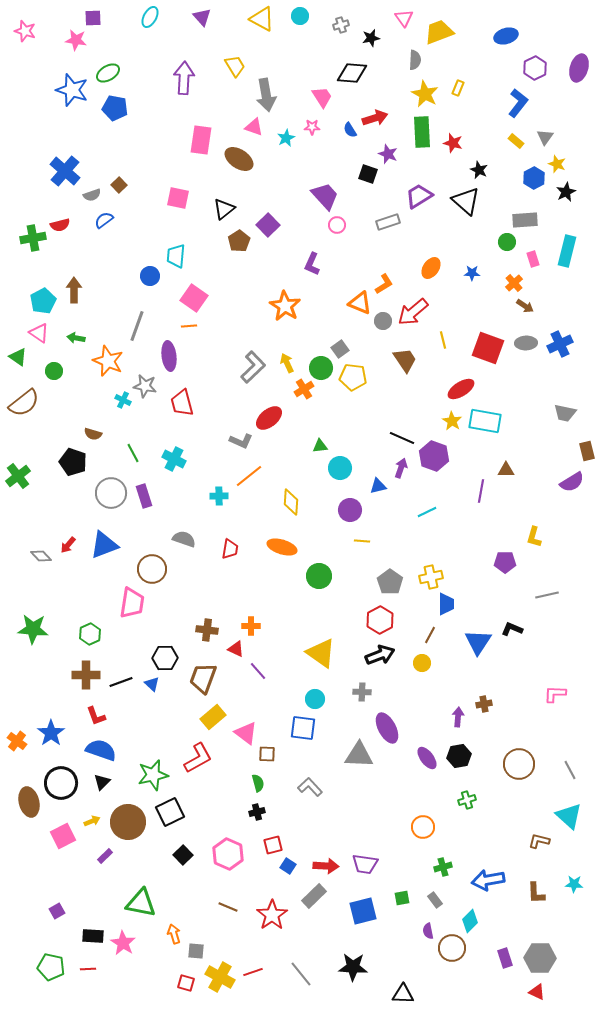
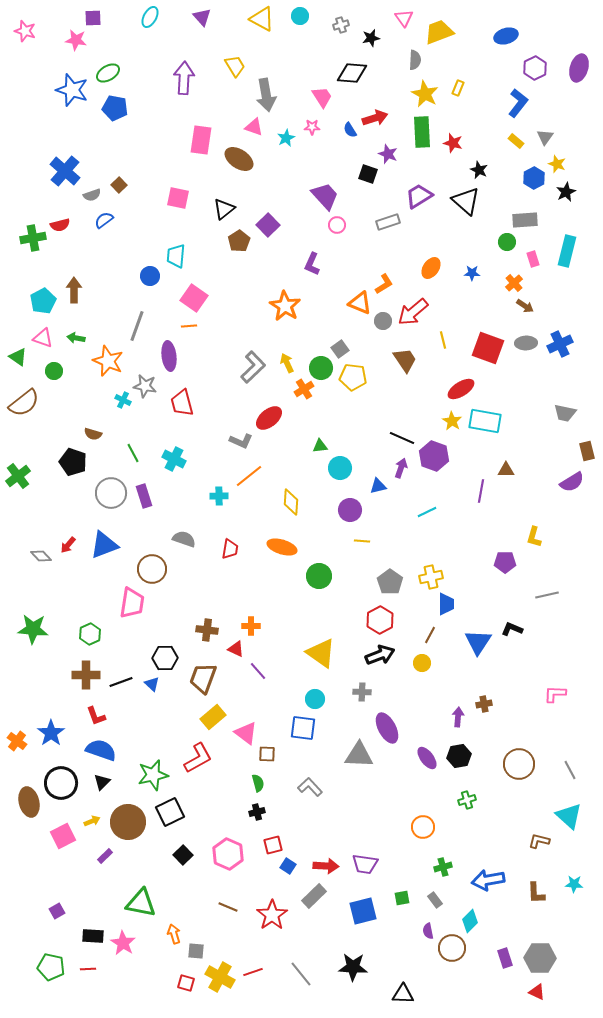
pink triangle at (39, 333): moved 4 px right, 5 px down; rotated 15 degrees counterclockwise
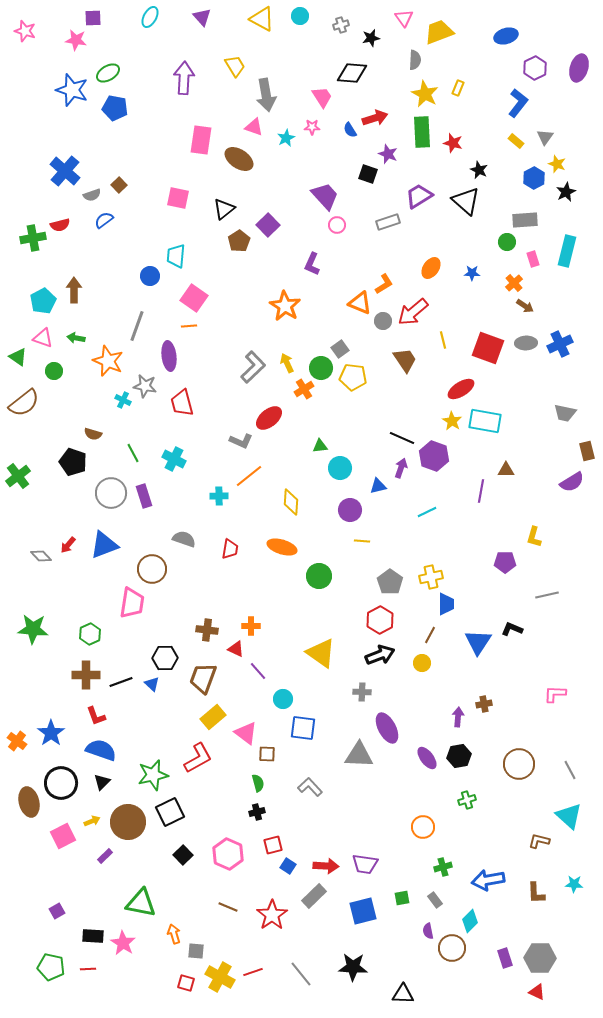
cyan circle at (315, 699): moved 32 px left
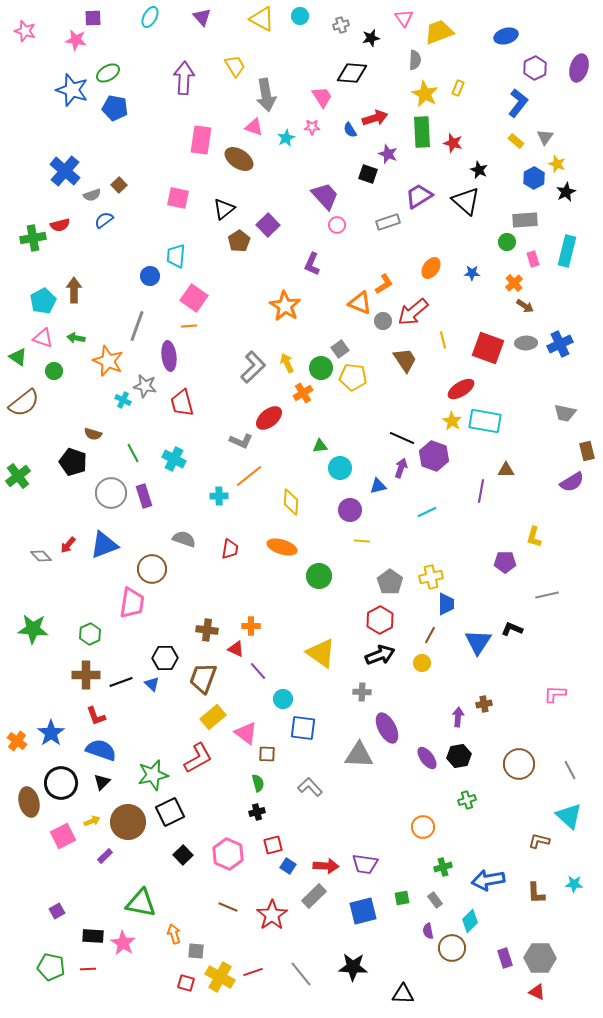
orange cross at (304, 389): moved 1 px left, 4 px down
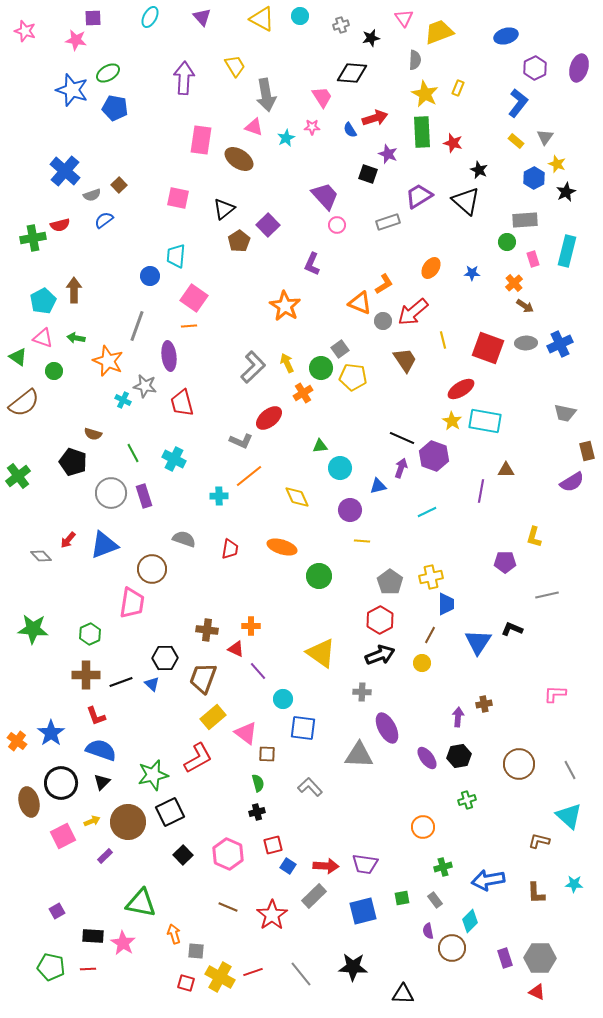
yellow diamond at (291, 502): moved 6 px right, 5 px up; rotated 28 degrees counterclockwise
red arrow at (68, 545): moved 5 px up
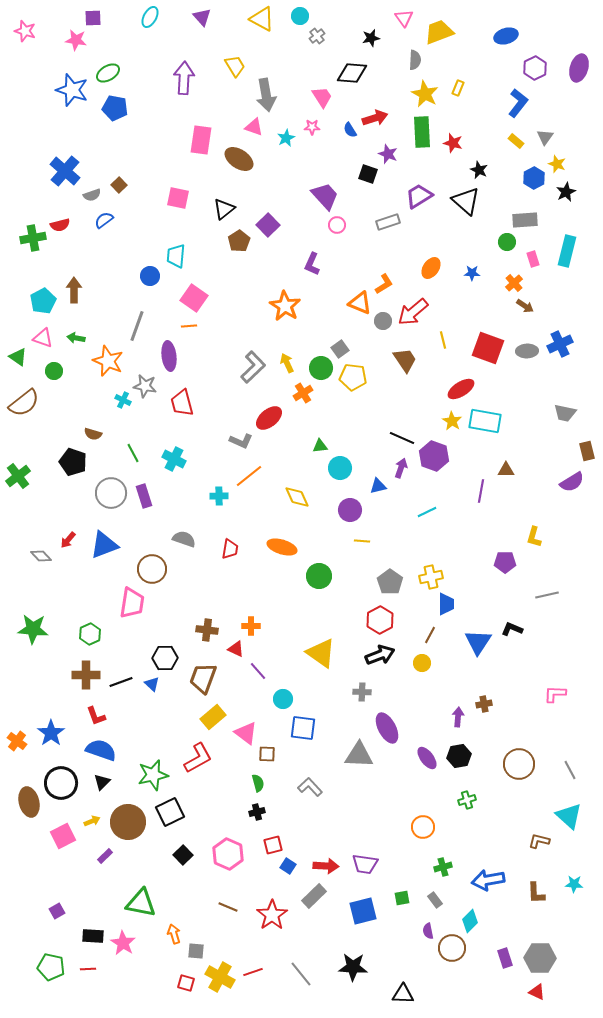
gray cross at (341, 25): moved 24 px left, 11 px down; rotated 21 degrees counterclockwise
gray ellipse at (526, 343): moved 1 px right, 8 px down
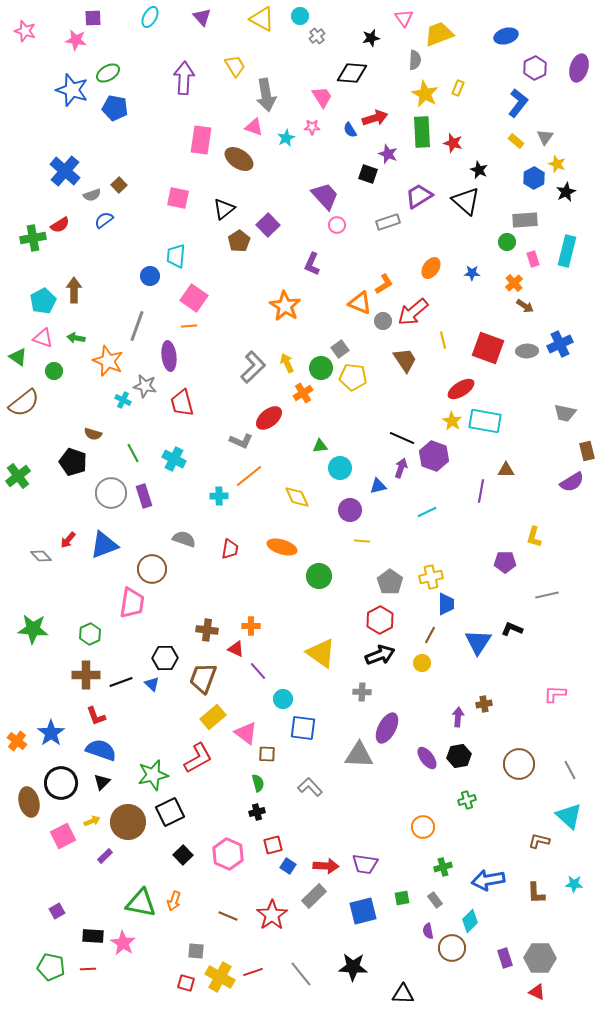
yellow trapezoid at (439, 32): moved 2 px down
red semicircle at (60, 225): rotated 18 degrees counterclockwise
purple ellipse at (387, 728): rotated 56 degrees clockwise
brown line at (228, 907): moved 9 px down
orange arrow at (174, 934): moved 33 px up; rotated 144 degrees counterclockwise
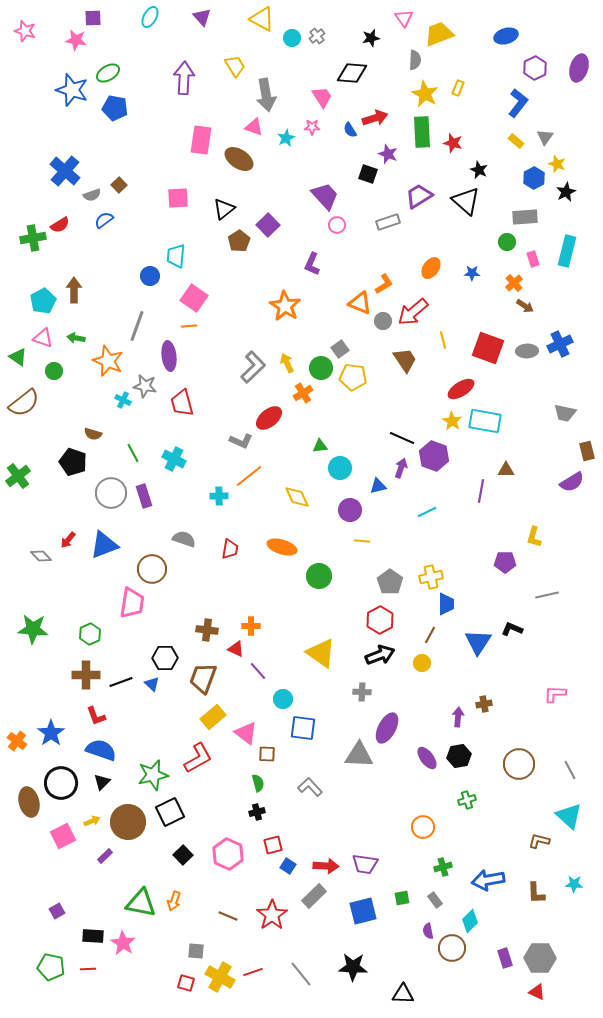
cyan circle at (300, 16): moved 8 px left, 22 px down
pink square at (178, 198): rotated 15 degrees counterclockwise
gray rectangle at (525, 220): moved 3 px up
